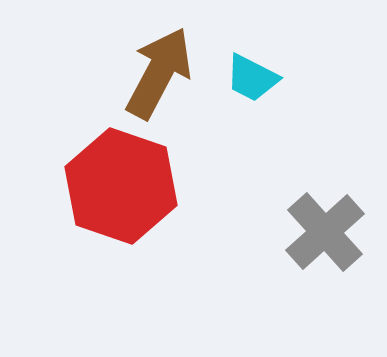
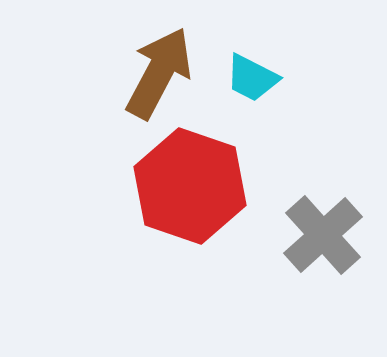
red hexagon: moved 69 px right
gray cross: moved 2 px left, 3 px down
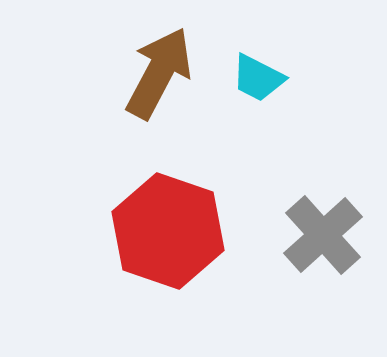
cyan trapezoid: moved 6 px right
red hexagon: moved 22 px left, 45 px down
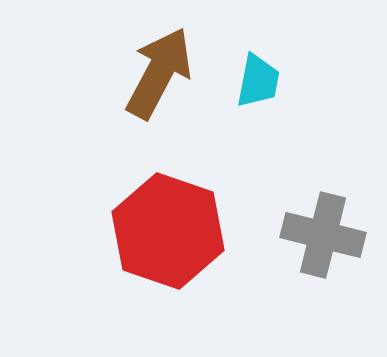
cyan trapezoid: moved 3 px down; rotated 106 degrees counterclockwise
gray cross: rotated 34 degrees counterclockwise
